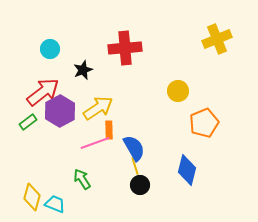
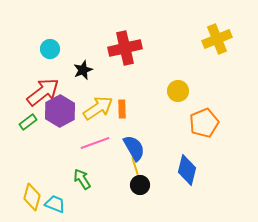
red cross: rotated 8 degrees counterclockwise
orange rectangle: moved 13 px right, 21 px up
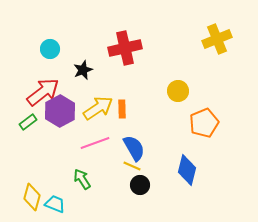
yellow line: moved 3 px left; rotated 48 degrees counterclockwise
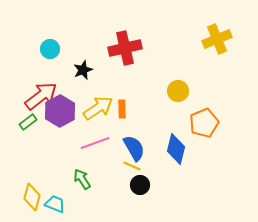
red arrow: moved 2 px left, 4 px down
blue diamond: moved 11 px left, 21 px up
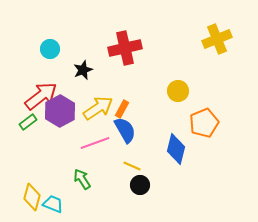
orange rectangle: rotated 30 degrees clockwise
blue semicircle: moved 9 px left, 18 px up
cyan trapezoid: moved 2 px left
